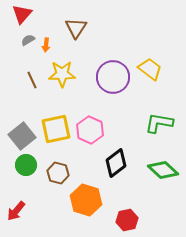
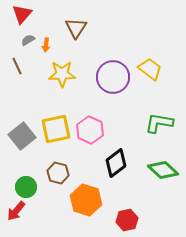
brown line: moved 15 px left, 14 px up
green circle: moved 22 px down
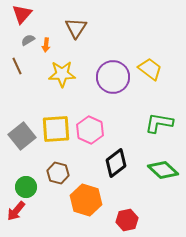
yellow square: rotated 8 degrees clockwise
